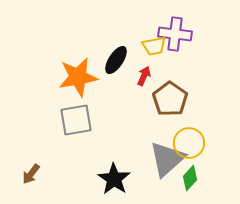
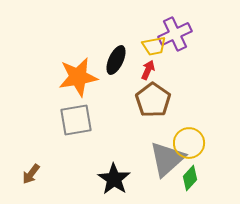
purple cross: rotated 32 degrees counterclockwise
black ellipse: rotated 8 degrees counterclockwise
red arrow: moved 4 px right, 6 px up
brown pentagon: moved 17 px left, 1 px down
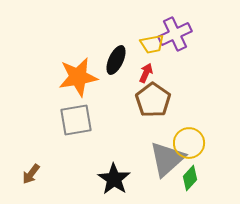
yellow trapezoid: moved 2 px left, 2 px up
red arrow: moved 2 px left, 3 px down
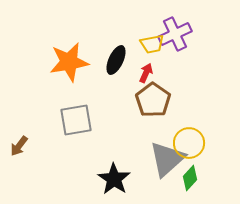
orange star: moved 9 px left, 15 px up
brown arrow: moved 12 px left, 28 px up
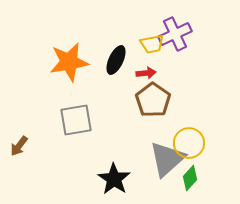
red arrow: rotated 60 degrees clockwise
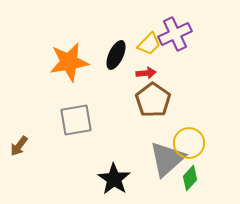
yellow trapezoid: moved 3 px left; rotated 35 degrees counterclockwise
black ellipse: moved 5 px up
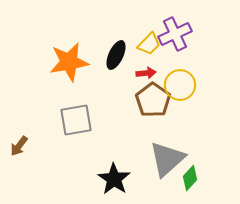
yellow circle: moved 9 px left, 58 px up
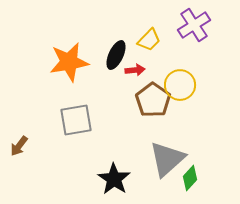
purple cross: moved 19 px right, 9 px up; rotated 8 degrees counterclockwise
yellow trapezoid: moved 4 px up
red arrow: moved 11 px left, 3 px up
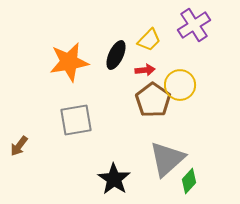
red arrow: moved 10 px right
green diamond: moved 1 px left, 3 px down
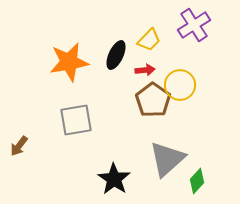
green diamond: moved 8 px right
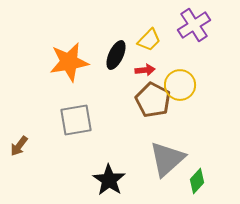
brown pentagon: rotated 8 degrees counterclockwise
black star: moved 5 px left, 1 px down
